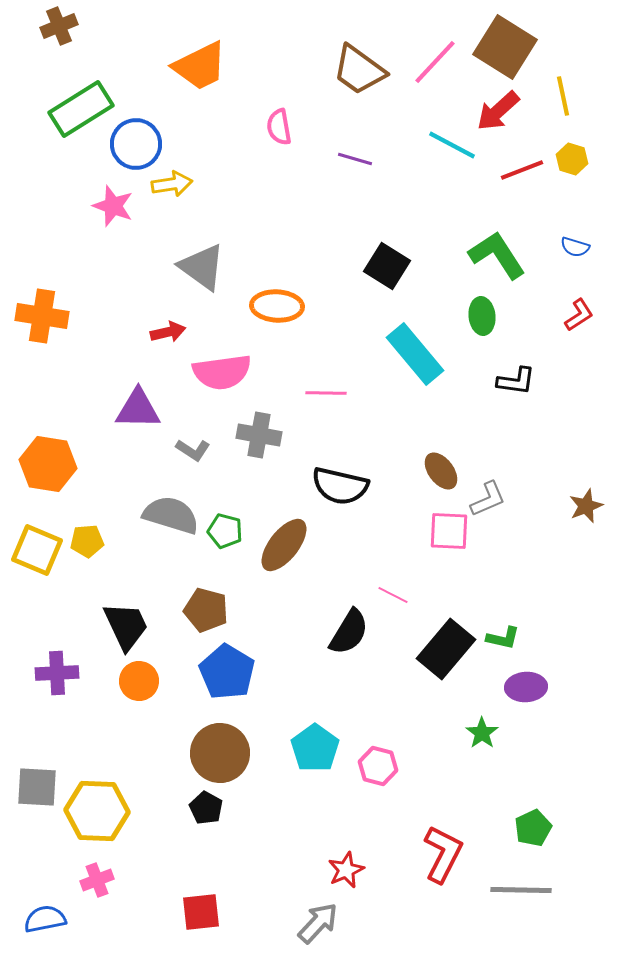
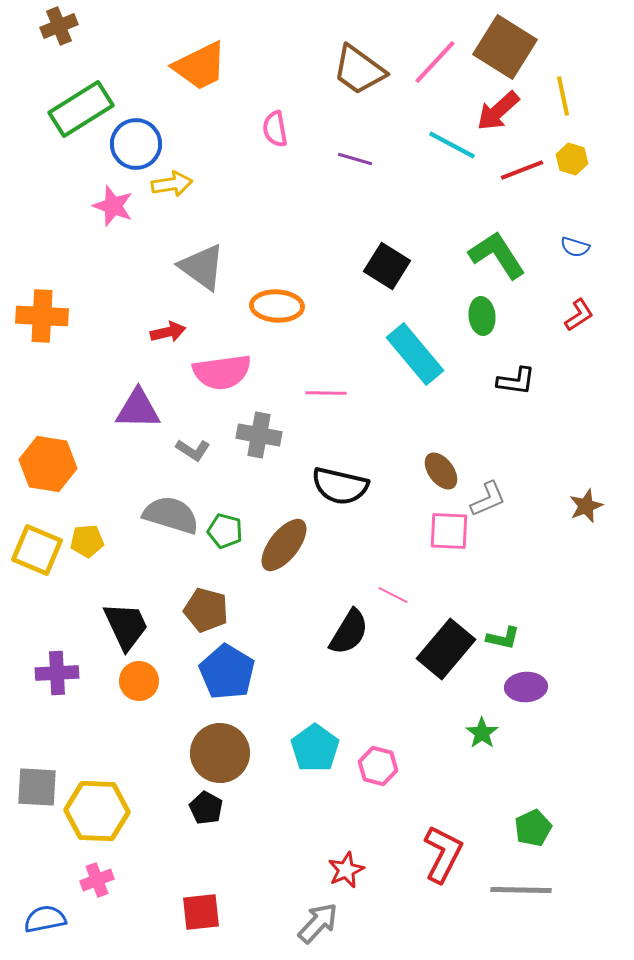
pink semicircle at (279, 127): moved 4 px left, 2 px down
orange cross at (42, 316): rotated 6 degrees counterclockwise
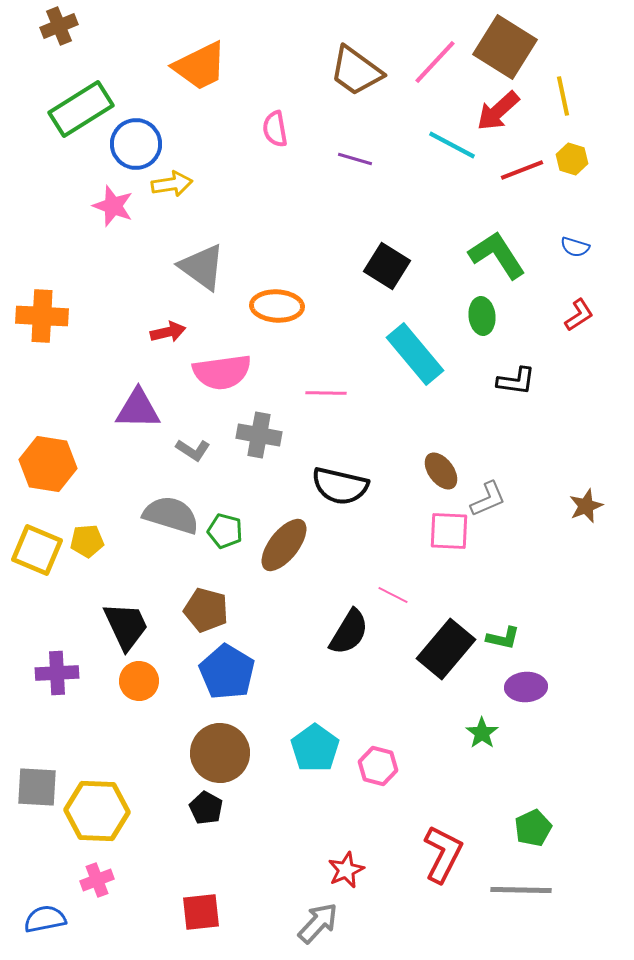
brown trapezoid at (359, 70): moved 3 px left, 1 px down
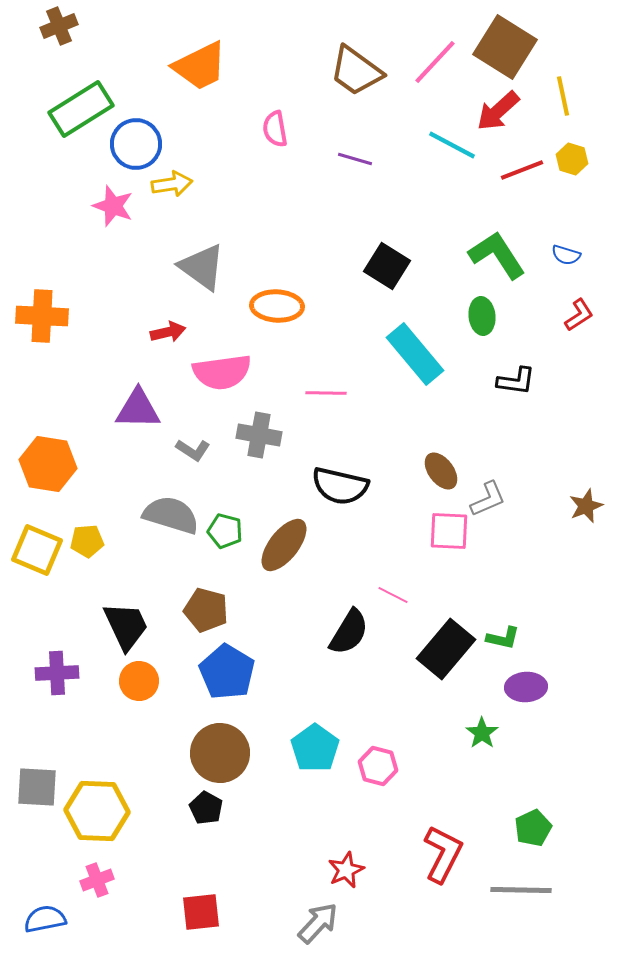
blue semicircle at (575, 247): moved 9 px left, 8 px down
